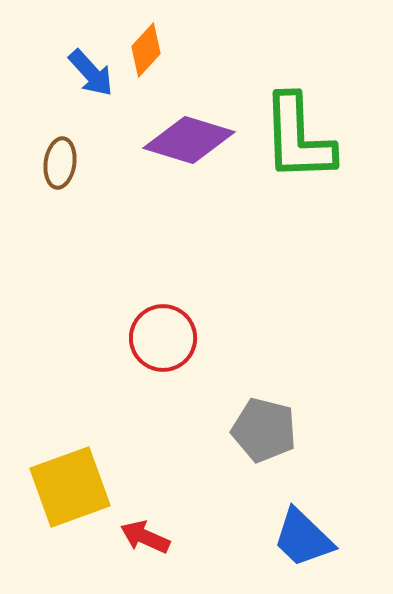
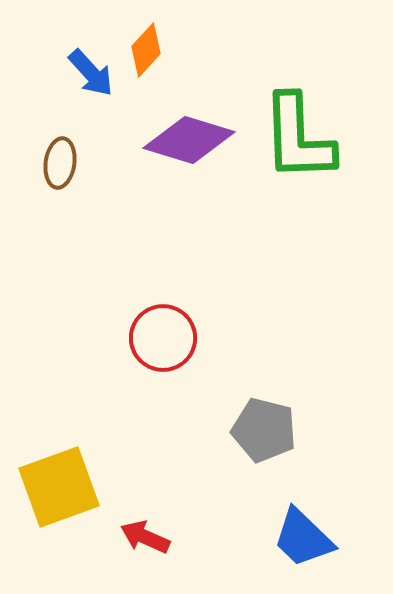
yellow square: moved 11 px left
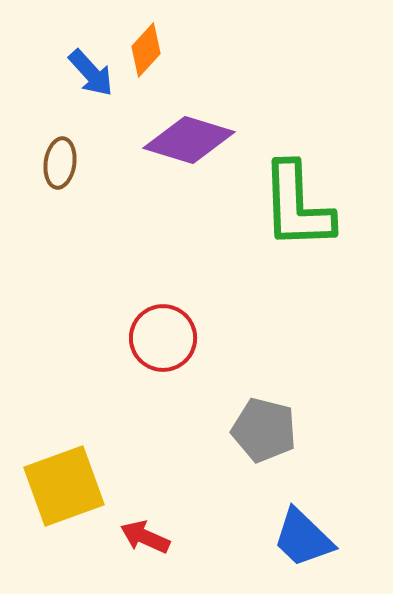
green L-shape: moved 1 px left, 68 px down
yellow square: moved 5 px right, 1 px up
